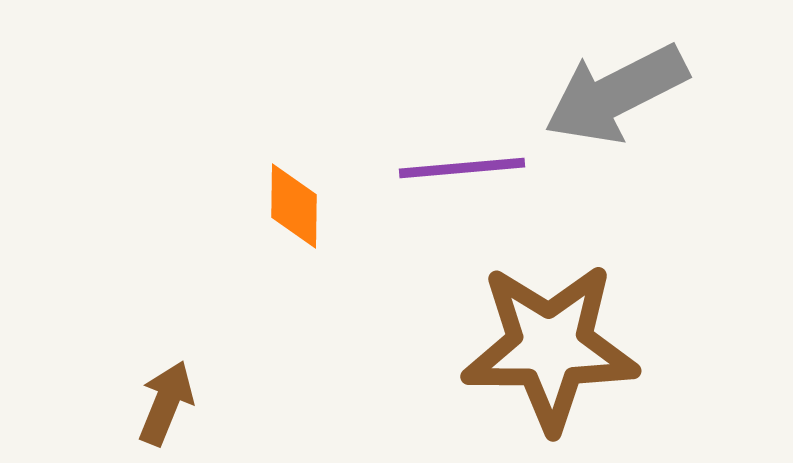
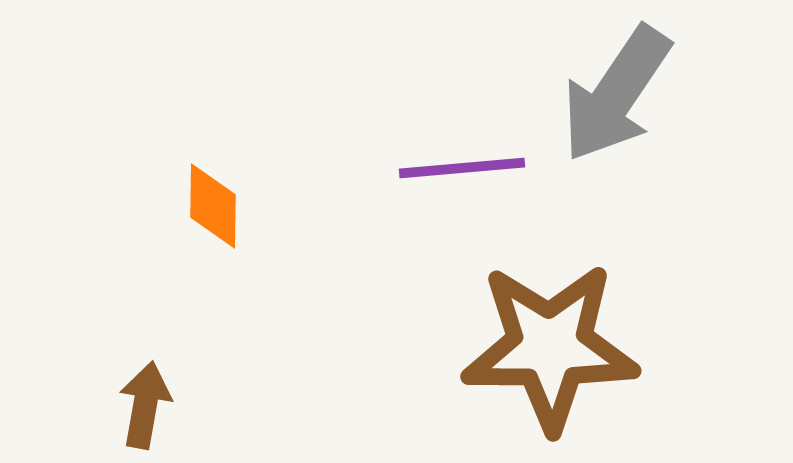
gray arrow: rotated 29 degrees counterclockwise
orange diamond: moved 81 px left
brown arrow: moved 21 px left, 2 px down; rotated 12 degrees counterclockwise
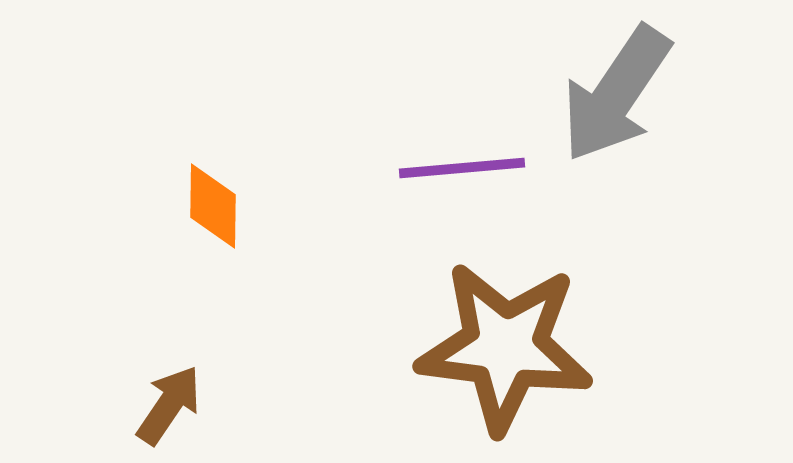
brown star: moved 45 px left; rotated 7 degrees clockwise
brown arrow: moved 24 px right; rotated 24 degrees clockwise
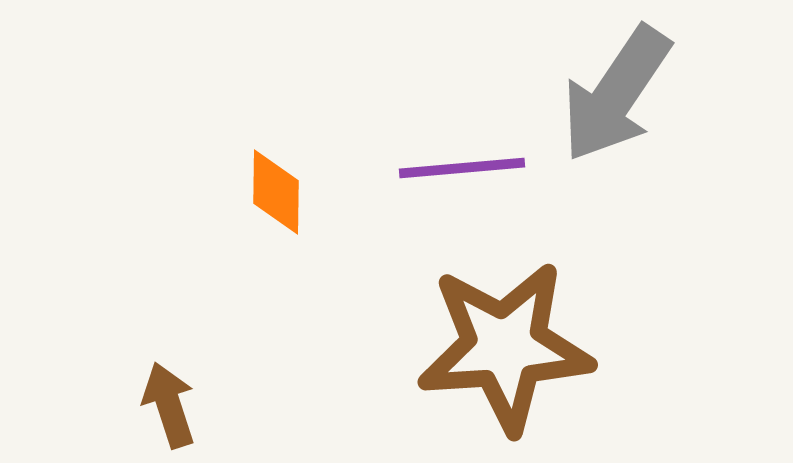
orange diamond: moved 63 px right, 14 px up
brown star: rotated 11 degrees counterclockwise
brown arrow: rotated 52 degrees counterclockwise
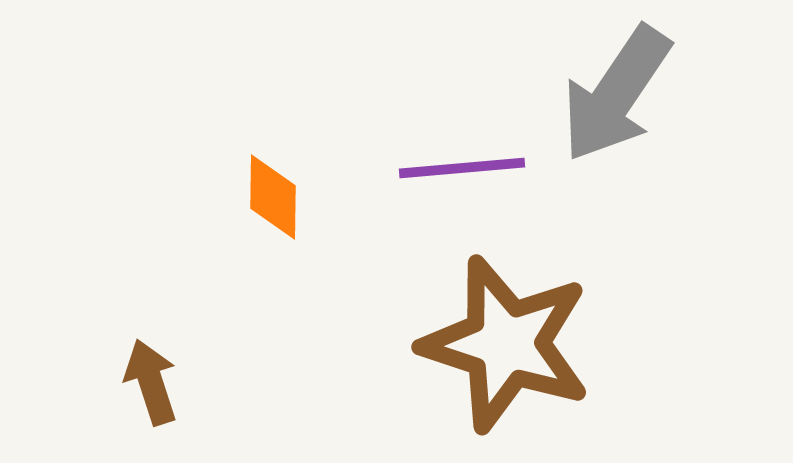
orange diamond: moved 3 px left, 5 px down
brown star: moved 1 px right, 3 px up; rotated 22 degrees clockwise
brown arrow: moved 18 px left, 23 px up
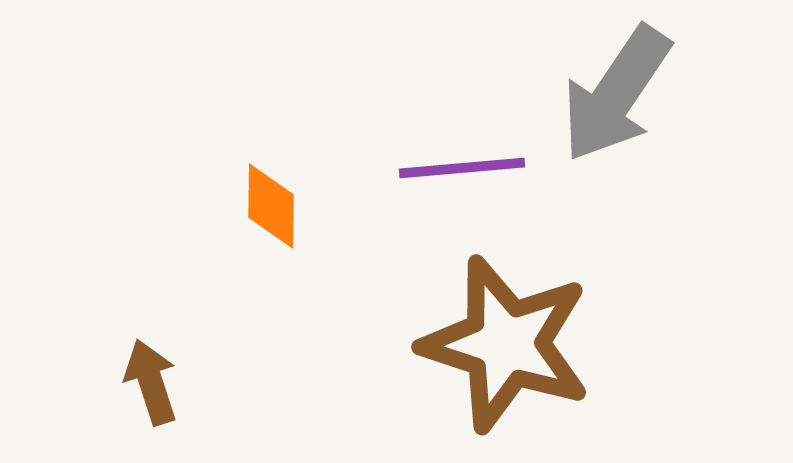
orange diamond: moved 2 px left, 9 px down
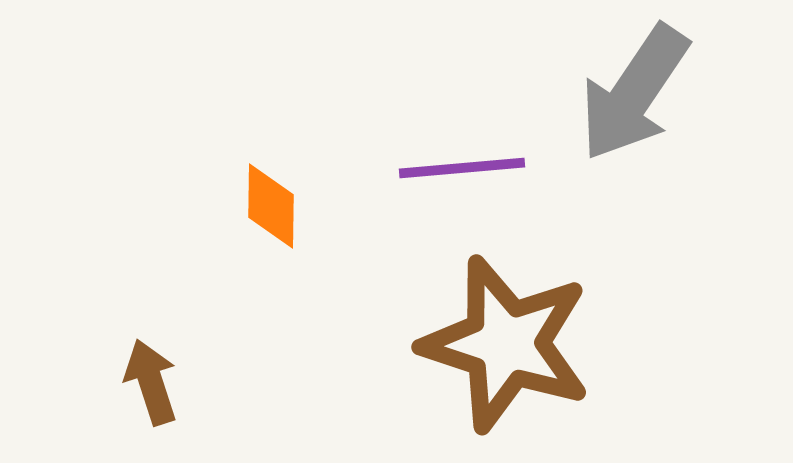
gray arrow: moved 18 px right, 1 px up
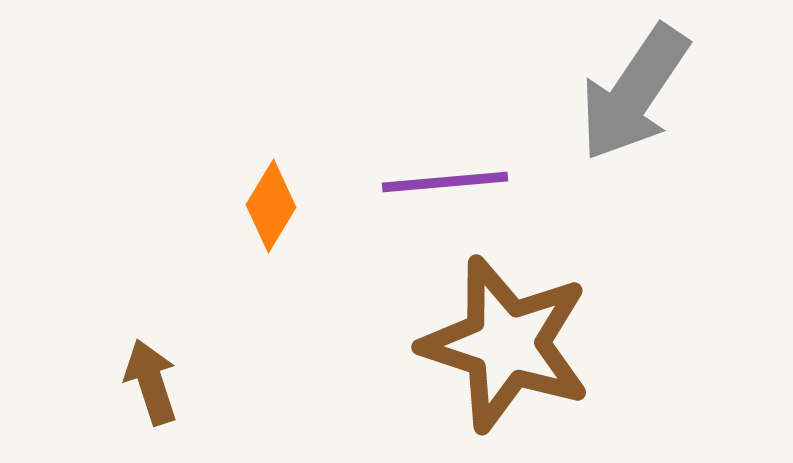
purple line: moved 17 px left, 14 px down
orange diamond: rotated 30 degrees clockwise
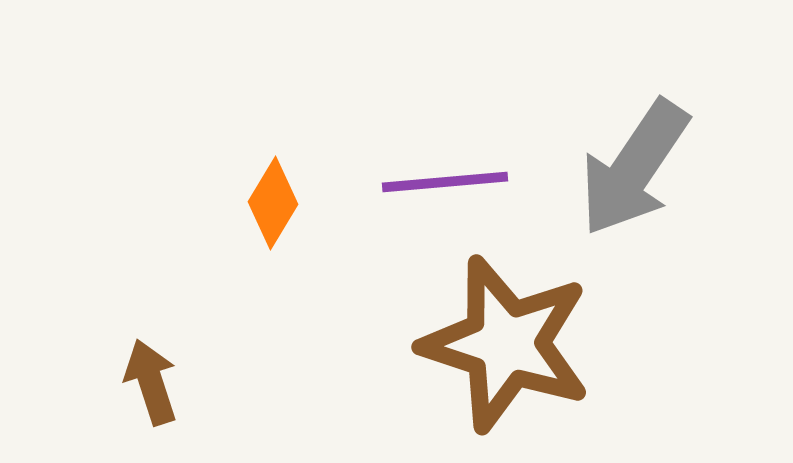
gray arrow: moved 75 px down
orange diamond: moved 2 px right, 3 px up
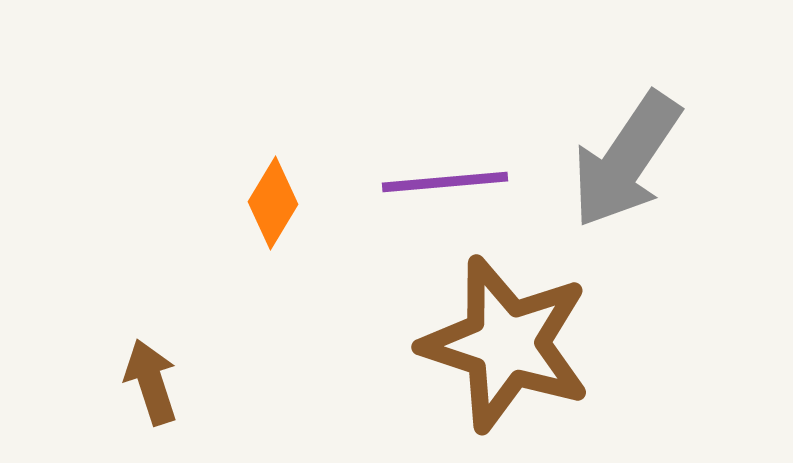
gray arrow: moved 8 px left, 8 px up
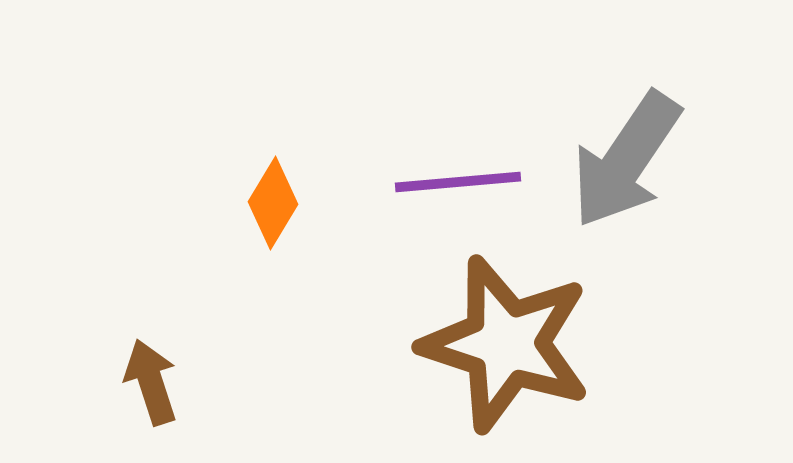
purple line: moved 13 px right
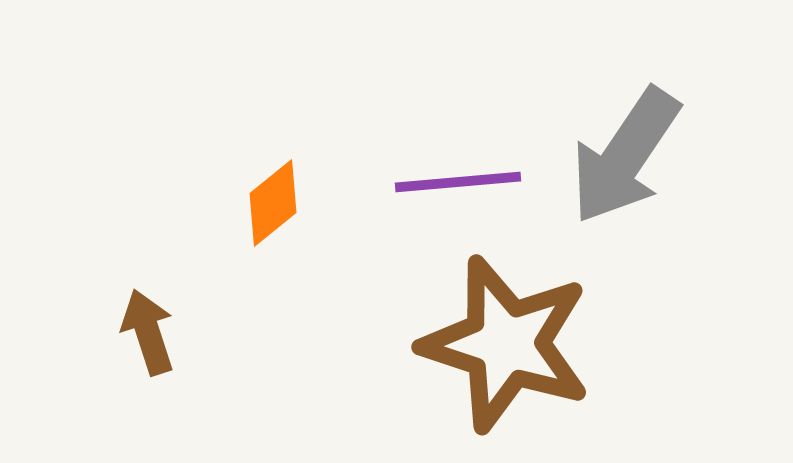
gray arrow: moved 1 px left, 4 px up
orange diamond: rotated 20 degrees clockwise
brown arrow: moved 3 px left, 50 px up
